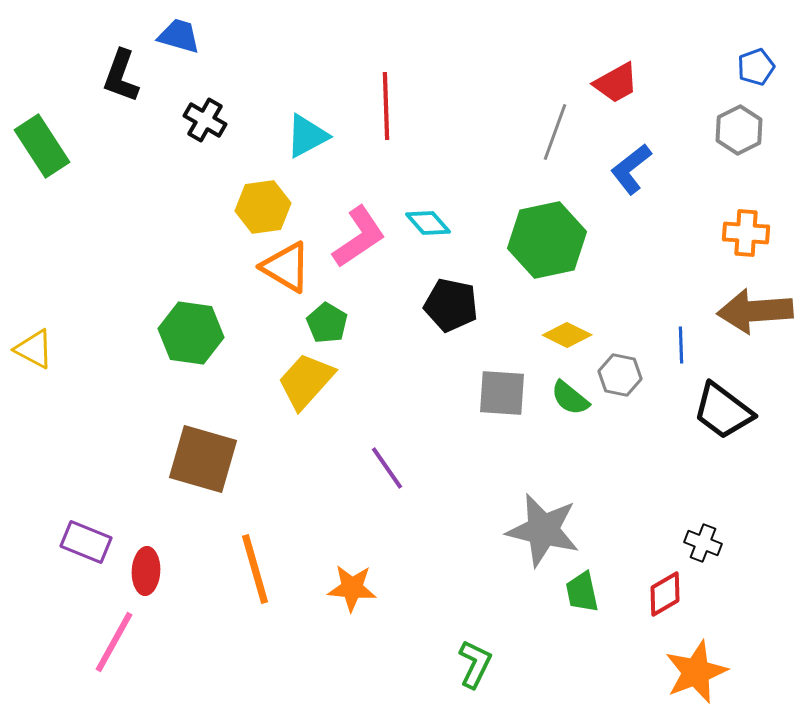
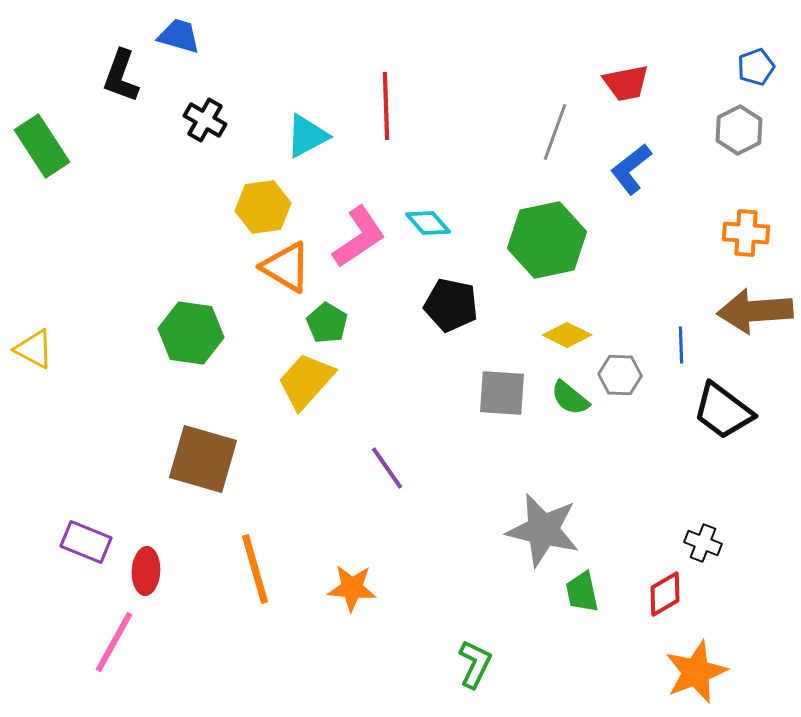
red trapezoid at (616, 83): moved 10 px right; rotated 18 degrees clockwise
gray hexagon at (620, 375): rotated 9 degrees counterclockwise
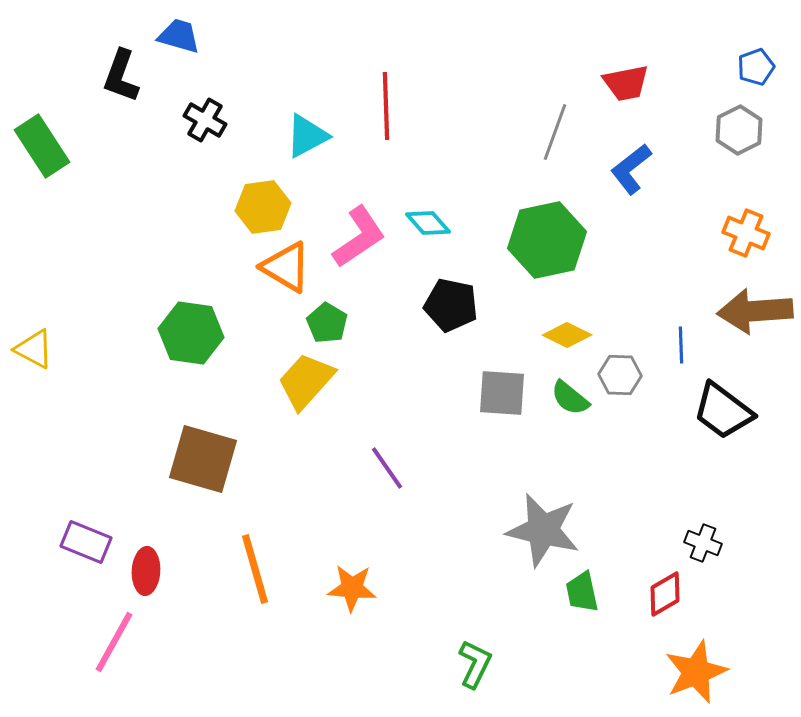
orange cross at (746, 233): rotated 18 degrees clockwise
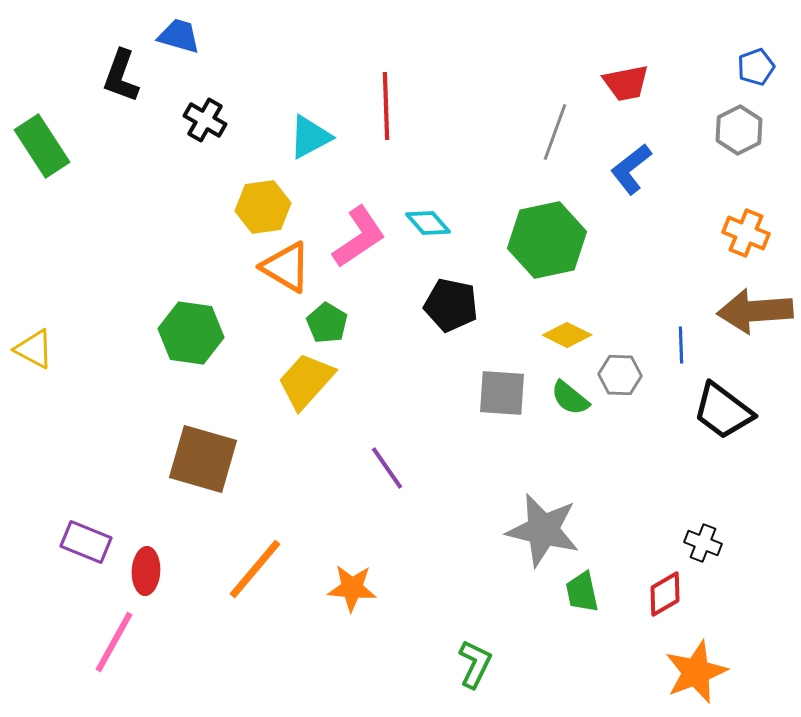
cyan triangle at (307, 136): moved 3 px right, 1 px down
orange line at (255, 569): rotated 56 degrees clockwise
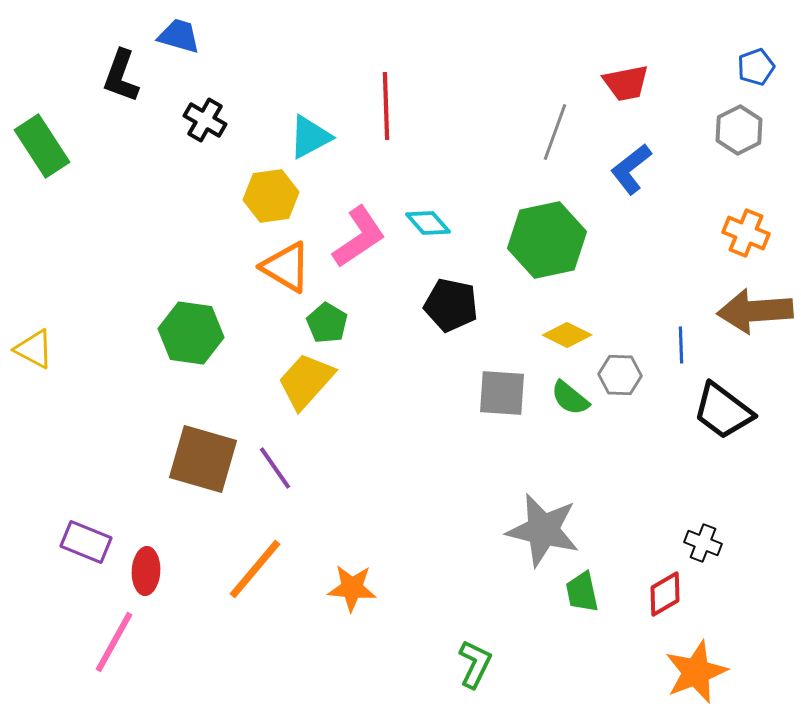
yellow hexagon at (263, 207): moved 8 px right, 11 px up
purple line at (387, 468): moved 112 px left
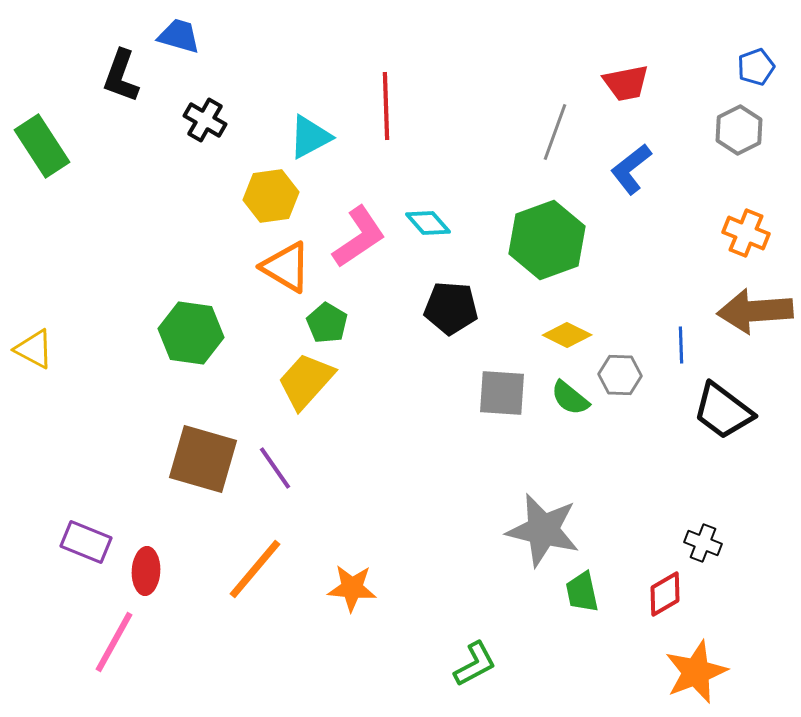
green hexagon at (547, 240): rotated 8 degrees counterclockwise
black pentagon at (451, 305): moved 3 px down; rotated 8 degrees counterclockwise
green L-shape at (475, 664): rotated 36 degrees clockwise
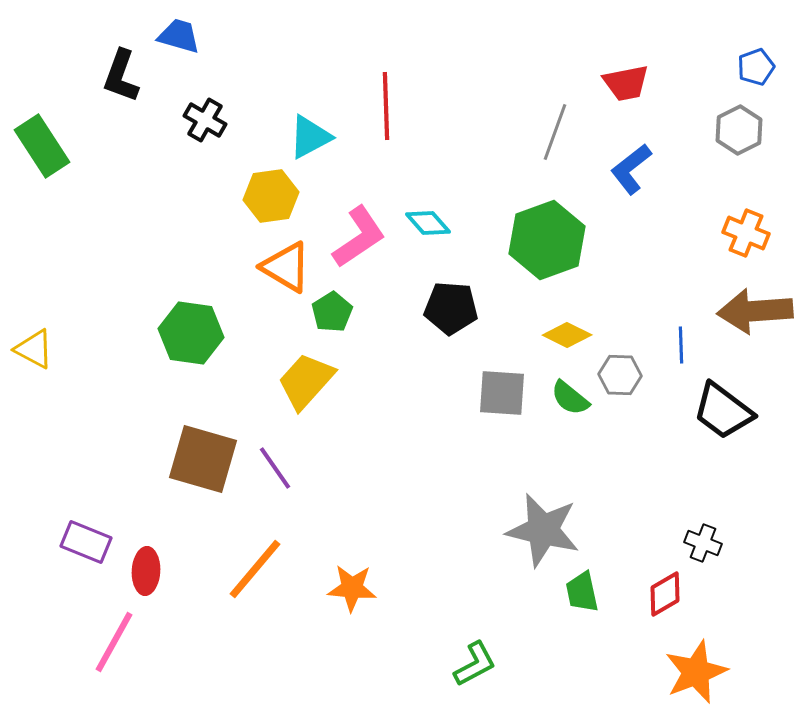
green pentagon at (327, 323): moved 5 px right, 11 px up; rotated 9 degrees clockwise
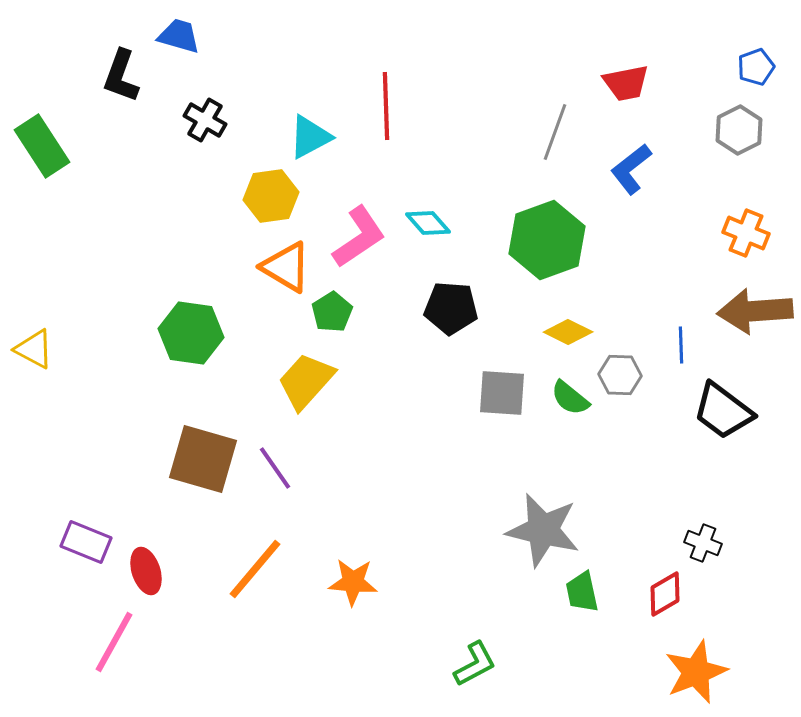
yellow diamond at (567, 335): moved 1 px right, 3 px up
red ellipse at (146, 571): rotated 21 degrees counterclockwise
orange star at (352, 588): moved 1 px right, 6 px up
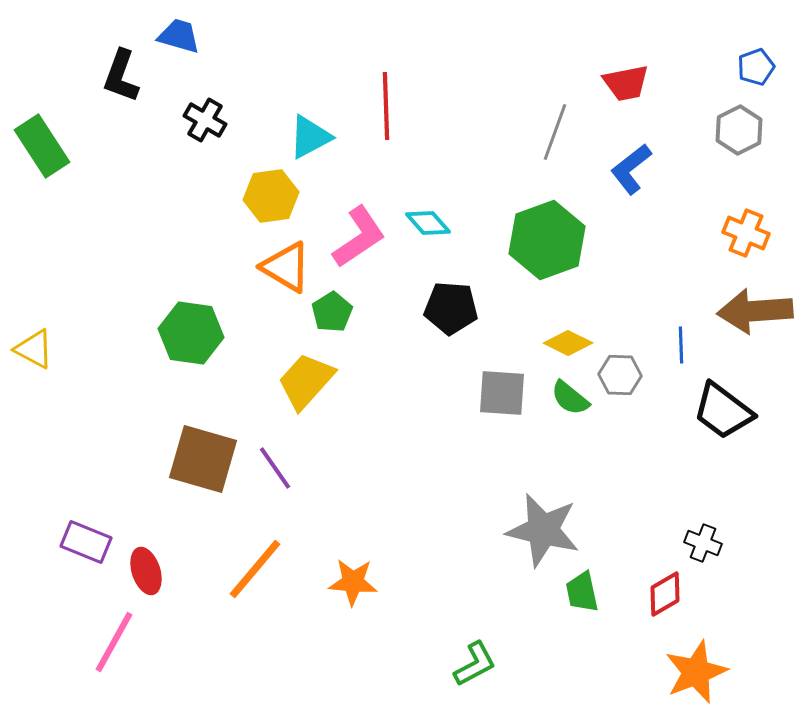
yellow diamond at (568, 332): moved 11 px down
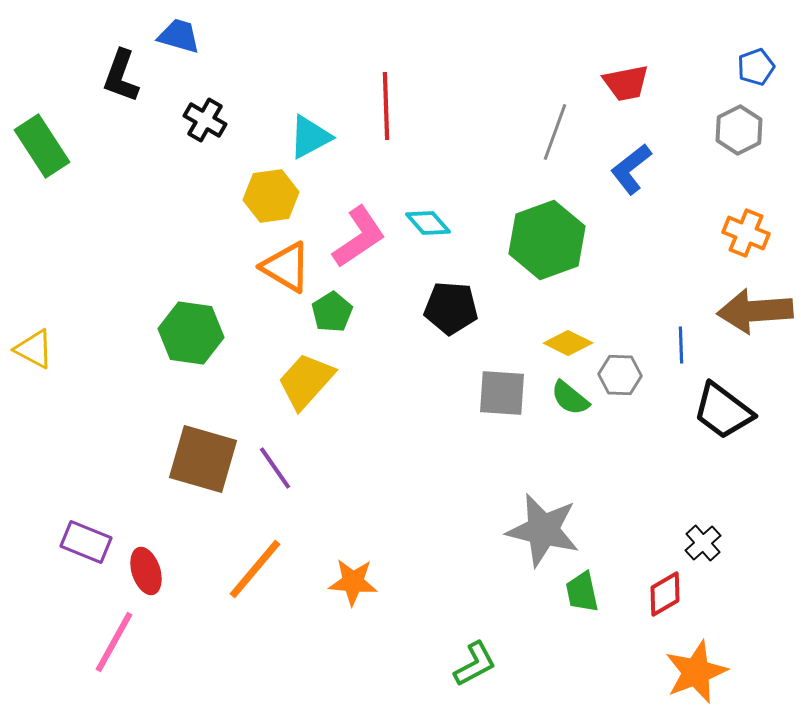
black cross at (703, 543): rotated 27 degrees clockwise
